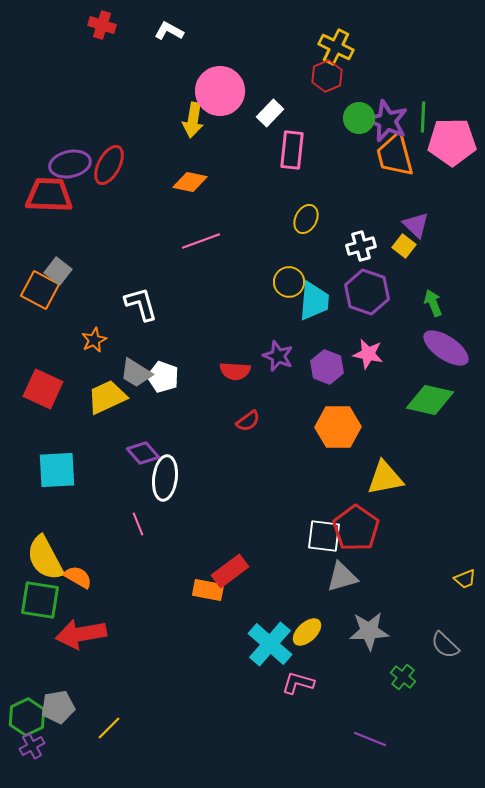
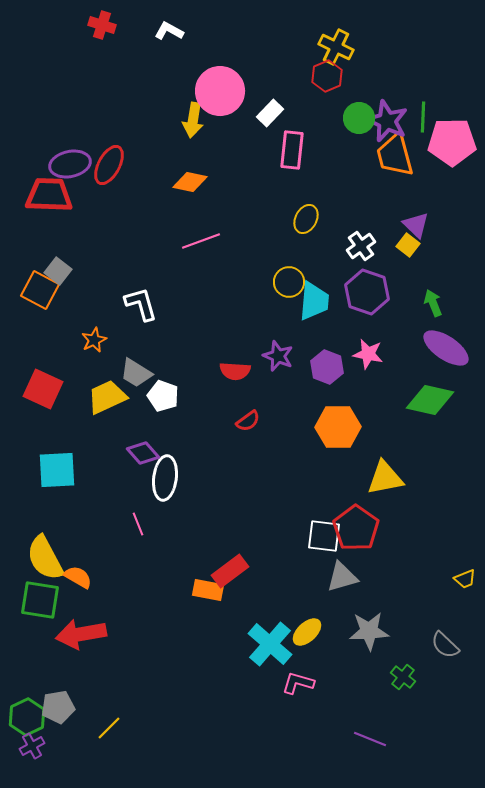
white cross at (361, 246): rotated 20 degrees counterclockwise
yellow square at (404, 246): moved 4 px right, 1 px up
white pentagon at (163, 377): moved 19 px down
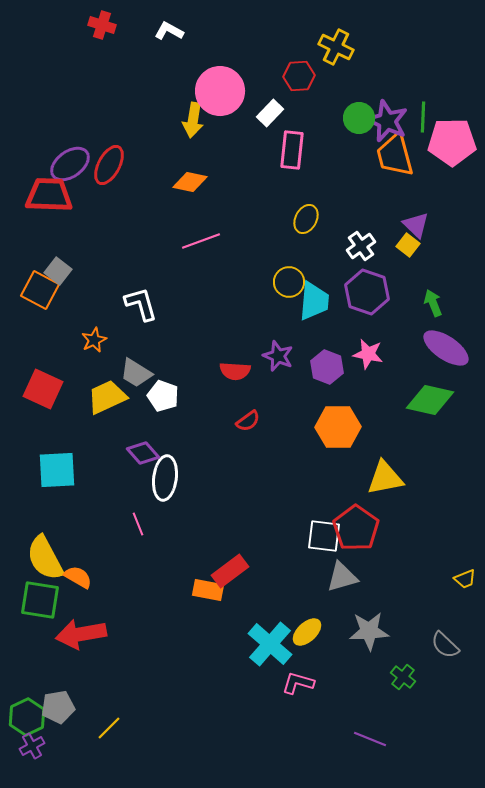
red hexagon at (327, 76): moved 28 px left; rotated 20 degrees clockwise
purple ellipse at (70, 164): rotated 24 degrees counterclockwise
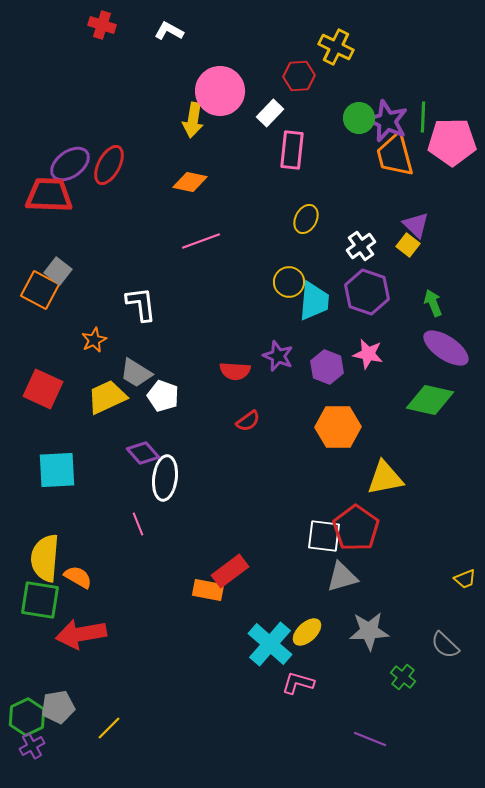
white L-shape at (141, 304): rotated 9 degrees clockwise
yellow semicircle at (45, 558): rotated 33 degrees clockwise
